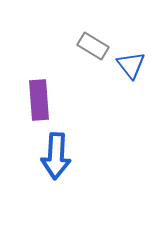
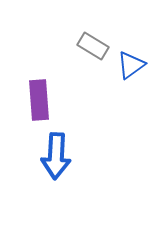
blue triangle: rotated 32 degrees clockwise
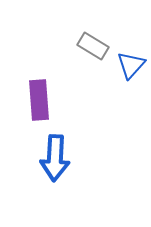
blue triangle: rotated 12 degrees counterclockwise
blue arrow: moved 1 px left, 2 px down
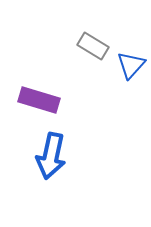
purple rectangle: rotated 69 degrees counterclockwise
blue arrow: moved 4 px left, 2 px up; rotated 9 degrees clockwise
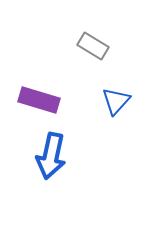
blue triangle: moved 15 px left, 36 px down
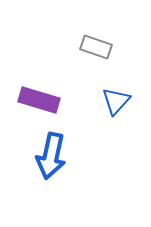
gray rectangle: moved 3 px right, 1 px down; rotated 12 degrees counterclockwise
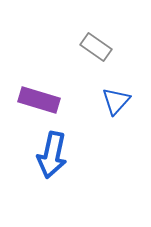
gray rectangle: rotated 16 degrees clockwise
blue arrow: moved 1 px right, 1 px up
